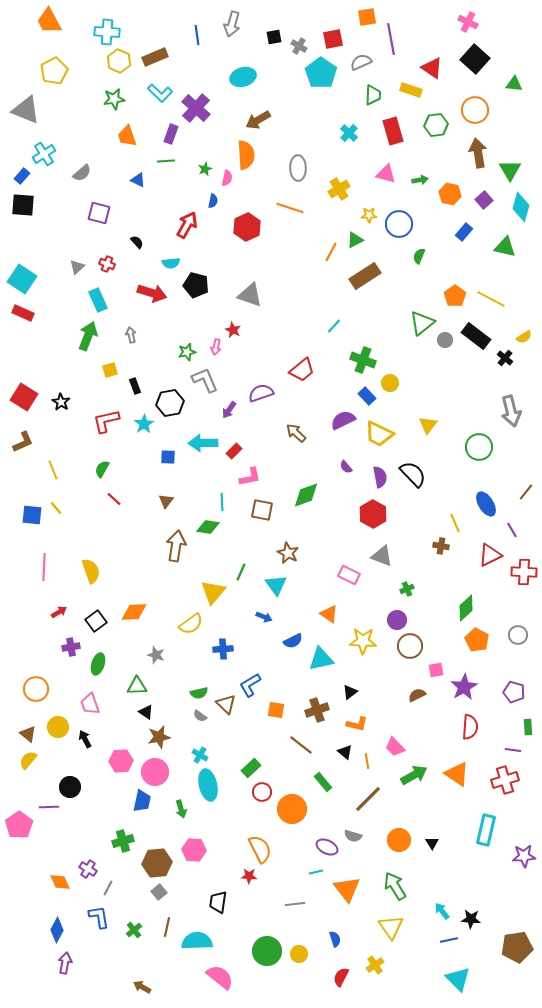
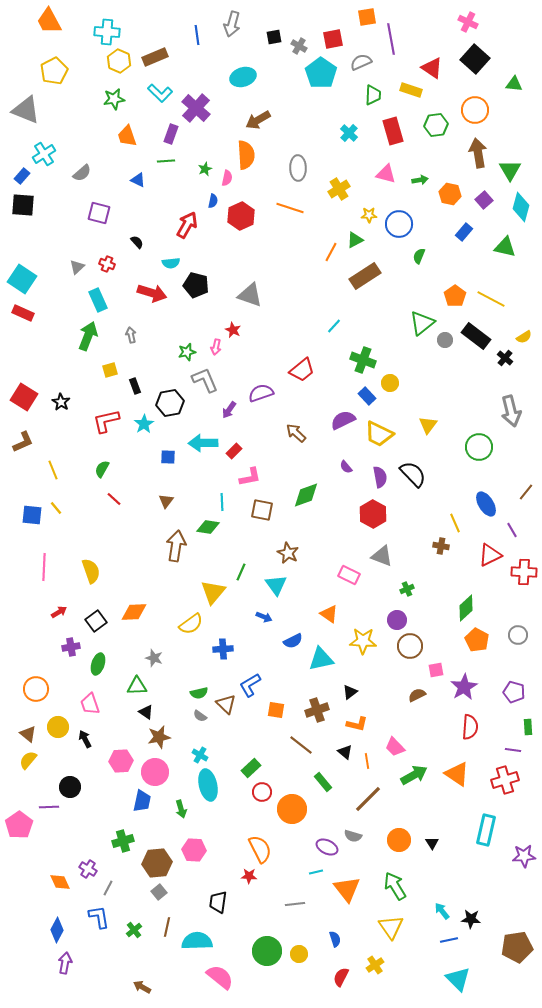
red hexagon at (247, 227): moved 6 px left, 11 px up
gray star at (156, 655): moved 2 px left, 3 px down
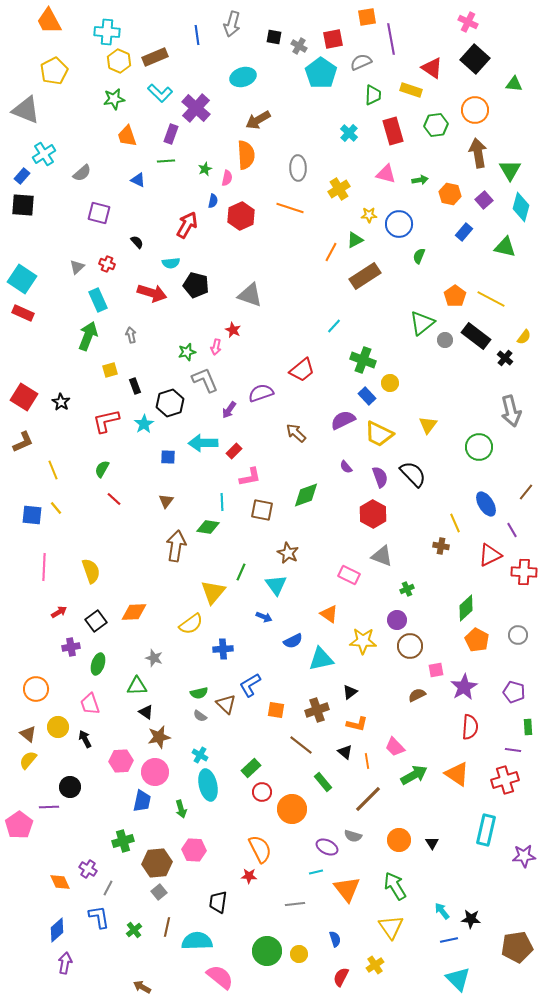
black square at (274, 37): rotated 21 degrees clockwise
yellow semicircle at (524, 337): rotated 21 degrees counterclockwise
black hexagon at (170, 403): rotated 8 degrees counterclockwise
purple semicircle at (380, 477): rotated 10 degrees counterclockwise
blue diamond at (57, 930): rotated 20 degrees clockwise
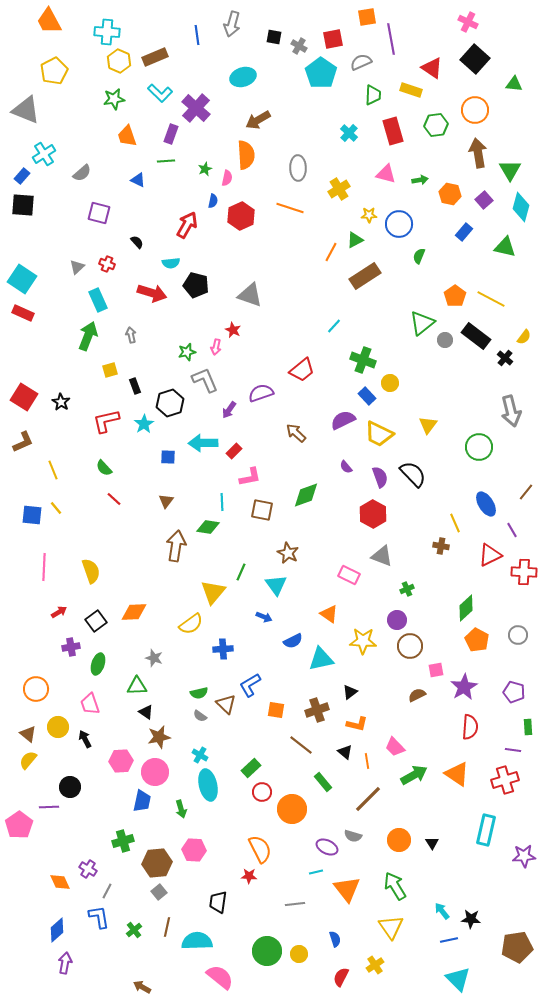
green semicircle at (102, 469): moved 2 px right, 1 px up; rotated 72 degrees counterclockwise
gray line at (108, 888): moved 1 px left, 3 px down
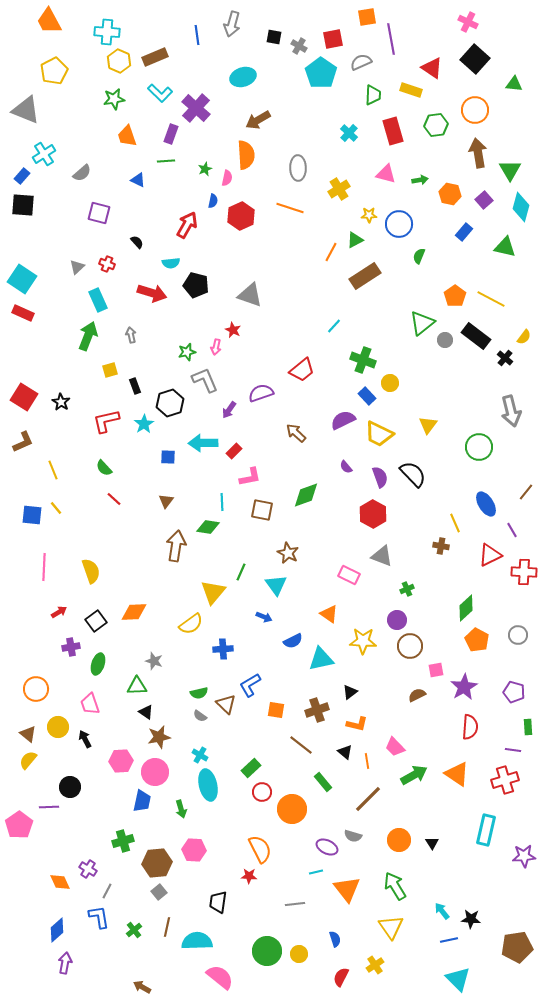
gray star at (154, 658): moved 3 px down
